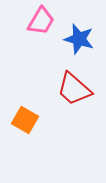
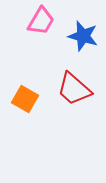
blue star: moved 4 px right, 3 px up
orange square: moved 21 px up
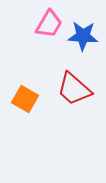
pink trapezoid: moved 8 px right, 3 px down
blue star: rotated 12 degrees counterclockwise
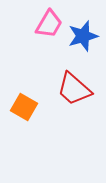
blue star: rotated 20 degrees counterclockwise
orange square: moved 1 px left, 8 px down
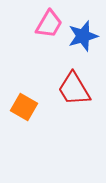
red trapezoid: rotated 18 degrees clockwise
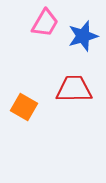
pink trapezoid: moved 4 px left, 1 px up
red trapezoid: rotated 120 degrees clockwise
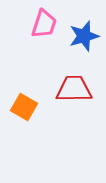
pink trapezoid: moved 1 px left, 1 px down; rotated 12 degrees counterclockwise
blue star: moved 1 px right
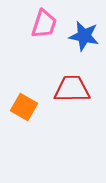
blue star: rotated 28 degrees clockwise
red trapezoid: moved 2 px left
